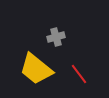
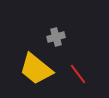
red line: moved 1 px left
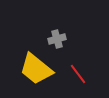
gray cross: moved 1 px right, 2 px down
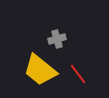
yellow trapezoid: moved 4 px right, 1 px down
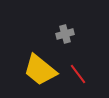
gray cross: moved 8 px right, 5 px up
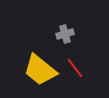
red line: moved 3 px left, 6 px up
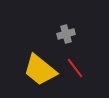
gray cross: moved 1 px right
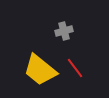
gray cross: moved 2 px left, 3 px up
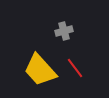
yellow trapezoid: rotated 9 degrees clockwise
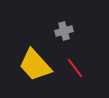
yellow trapezoid: moved 5 px left, 5 px up
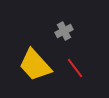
gray cross: rotated 12 degrees counterclockwise
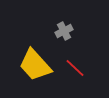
red line: rotated 10 degrees counterclockwise
